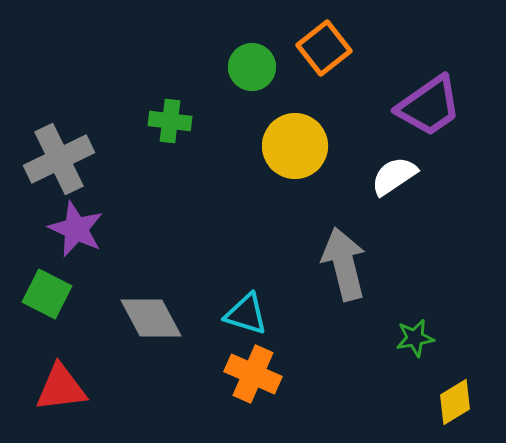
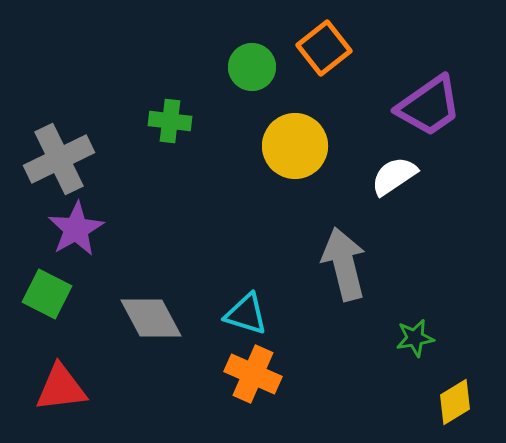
purple star: rotated 18 degrees clockwise
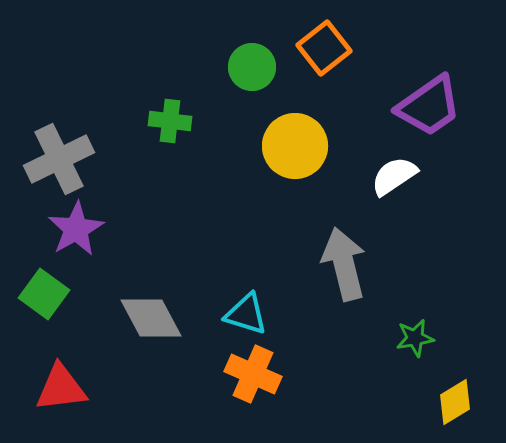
green square: moved 3 px left; rotated 9 degrees clockwise
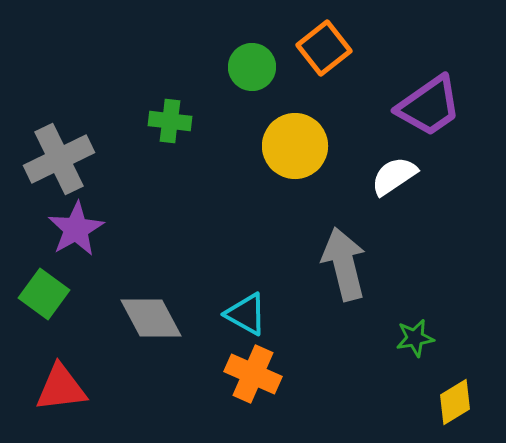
cyan triangle: rotated 12 degrees clockwise
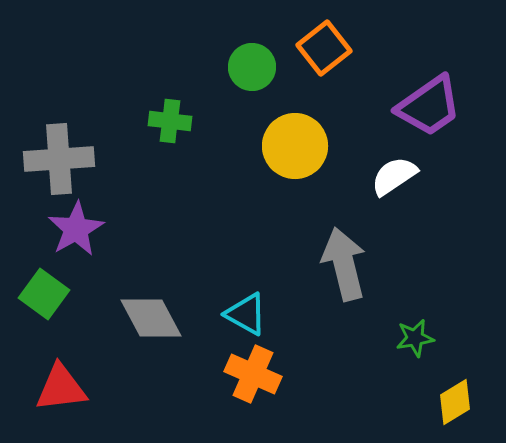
gray cross: rotated 22 degrees clockwise
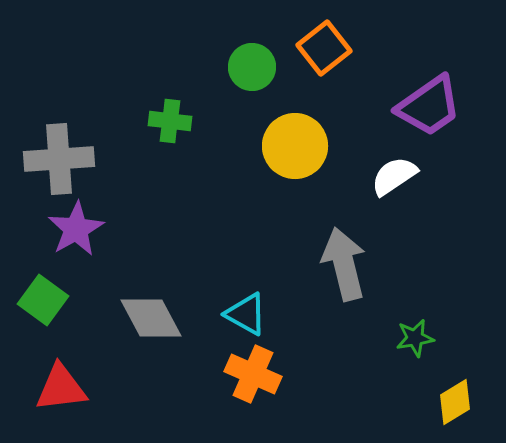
green square: moved 1 px left, 6 px down
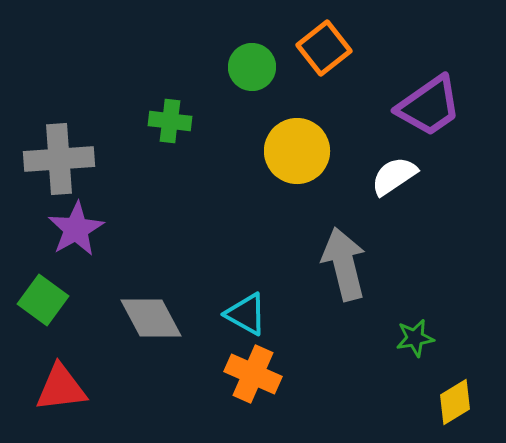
yellow circle: moved 2 px right, 5 px down
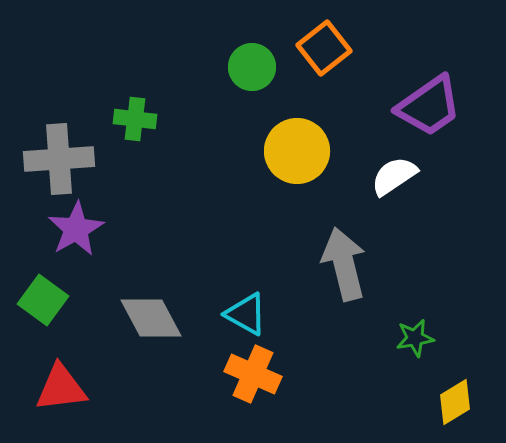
green cross: moved 35 px left, 2 px up
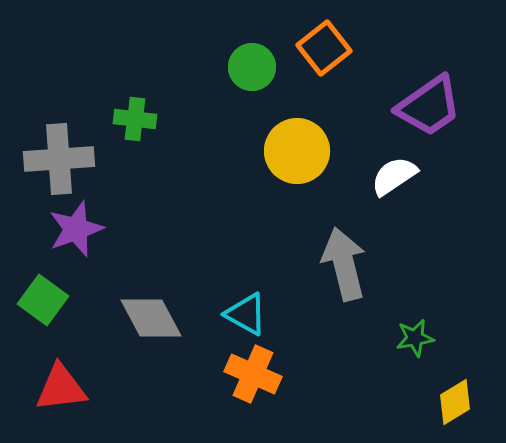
purple star: rotated 10 degrees clockwise
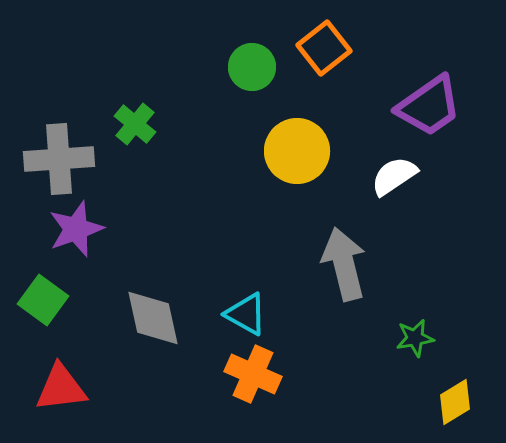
green cross: moved 5 px down; rotated 33 degrees clockwise
gray diamond: moved 2 px right; rotated 16 degrees clockwise
